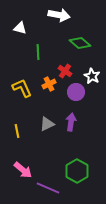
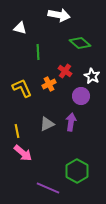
purple circle: moved 5 px right, 4 px down
pink arrow: moved 17 px up
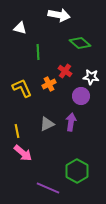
white star: moved 1 px left, 1 px down; rotated 21 degrees counterclockwise
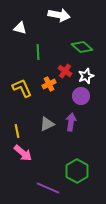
green diamond: moved 2 px right, 4 px down
white star: moved 5 px left, 1 px up; rotated 28 degrees counterclockwise
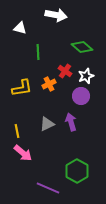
white arrow: moved 3 px left
yellow L-shape: rotated 105 degrees clockwise
purple arrow: rotated 24 degrees counterclockwise
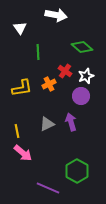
white triangle: rotated 40 degrees clockwise
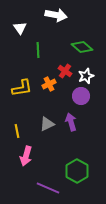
green line: moved 2 px up
pink arrow: moved 3 px right, 3 px down; rotated 66 degrees clockwise
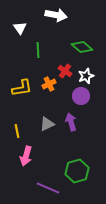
green hexagon: rotated 15 degrees clockwise
